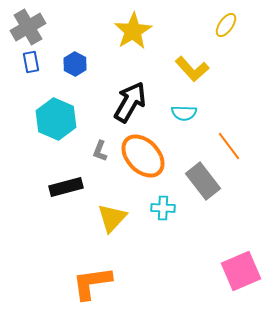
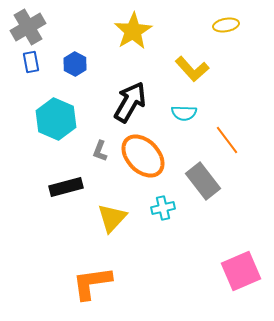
yellow ellipse: rotated 45 degrees clockwise
orange line: moved 2 px left, 6 px up
cyan cross: rotated 15 degrees counterclockwise
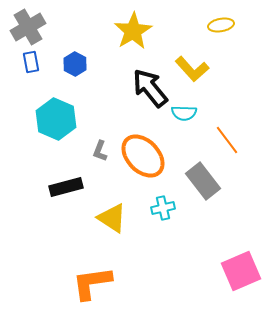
yellow ellipse: moved 5 px left
black arrow: moved 20 px right, 14 px up; rotated 69 degrees counterclockwise
yellow triangle: rotated 40 degrees counterclockwise
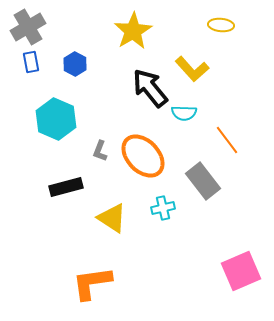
yellow ellipse: rotated 15 degrees clockwise
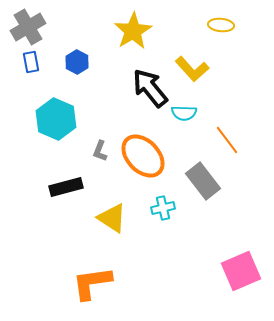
blue hexagon: moved 2 px right, 2 px up
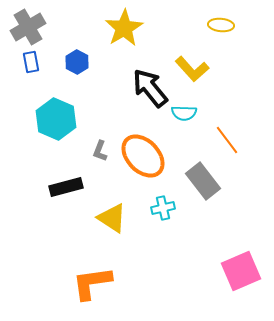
yellow star: moved 9 px left, 3 px up
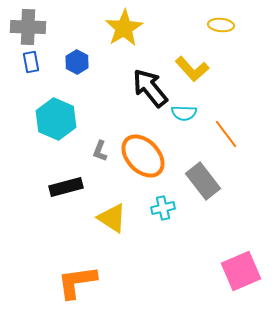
gray cross: rotated 32 degrees clockwise
orange line: moved 1 px left, 6 px up
orange L-shape: moved 15 px left, 1 px up
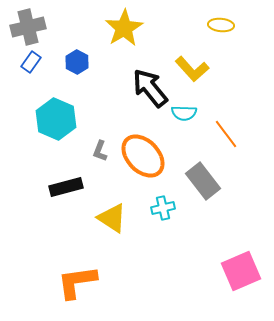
gray cross: rotated 16 degrees counterclockwise
blue rectangle: rotated 45 degrees clockwise
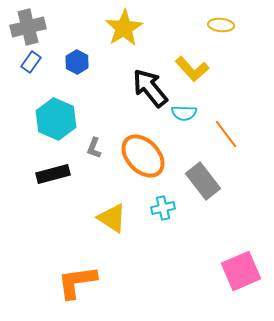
gray L-shape: moved 6 px left, 3 px up
black rectangle: moved 13 px left, 13 px up
